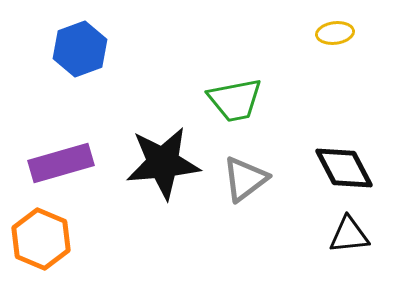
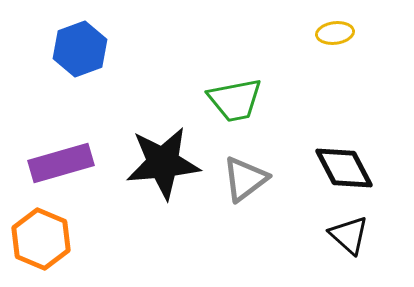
black triangle: rotated 48 degrees clockwise
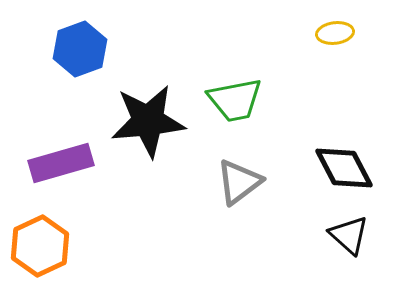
black star: moved 15 px left, 42 px up
gray triangle: moved 6 px left, 3 px down
orange hexagon: moved 1 px left, 7 px down; rotated 12 degrees clockwise
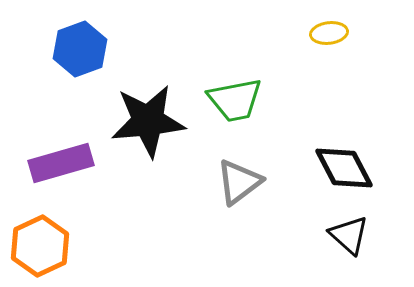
yellow ellipse: moved 6 px left
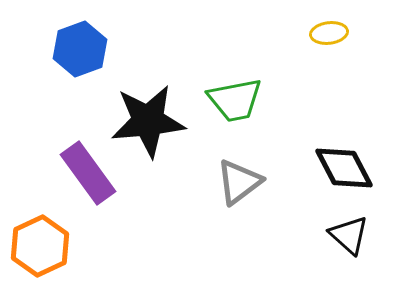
purple rectangle: moved 27 px right, 10 px down; rotated 70 degrees clockwise
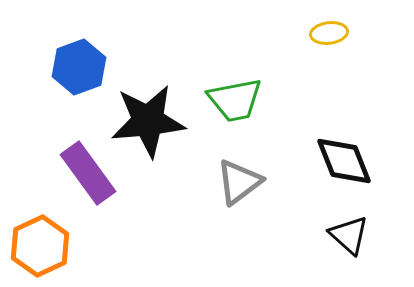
blue hexagon: moved 1 px left, 18 px down
black diamond: moved 7 px up; rotated 6 degrees clockwise
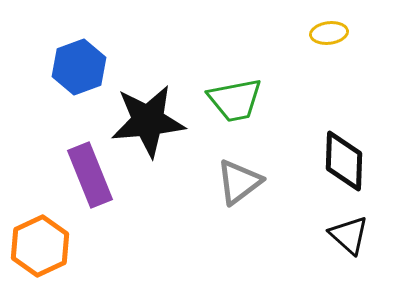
black diamond: rotated 24 degrees clockwise
purple rectangle: moved 2 px right, 2 px down; rotated 14 degrees clockwise
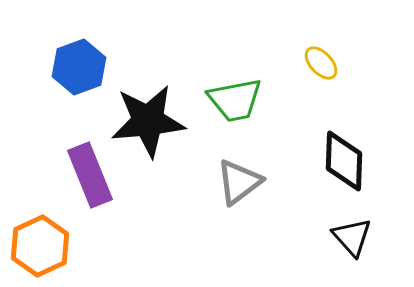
yellow ellipse: moved 8 px left, 30 px down; rotated 54 degrees clockwise
black triangle: moved 3 px right, 2 px down; rotated 6 degrees clockwise
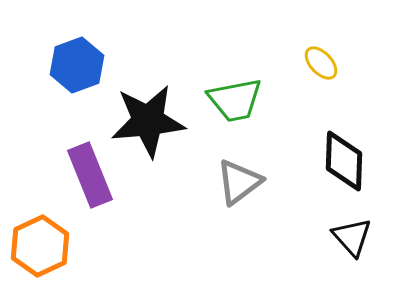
blue hexagon: moved 2 px left, 2 px up
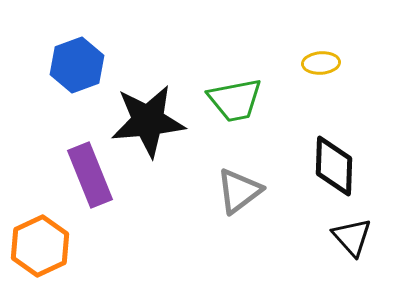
yellow ellipse: rotated 51 degrees counterclockwise
black diamond: moved 10 px left, 5 px down
gray triangle: moved 9 px down
